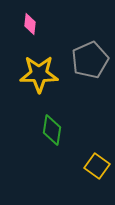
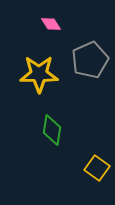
pink diamond: moved 21 px right; rotated 40 degrees counterclockwise
yellow square: moved 2 px down
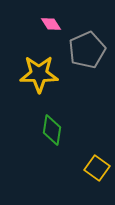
gray pentagon: moved 3 px left, 10 px up
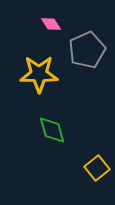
green diamond: rotated 24 degrees counterclockwise
yellow square: rotated 15 degrees clockwise
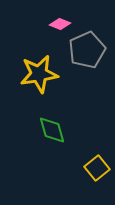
pink diamond: moved 9 px right; rotated 35 degrees counterclockwise
yellow star: rotated 9 degrees counterclockwise
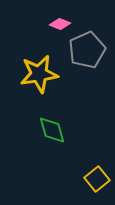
yellow square: moved 11 px down
